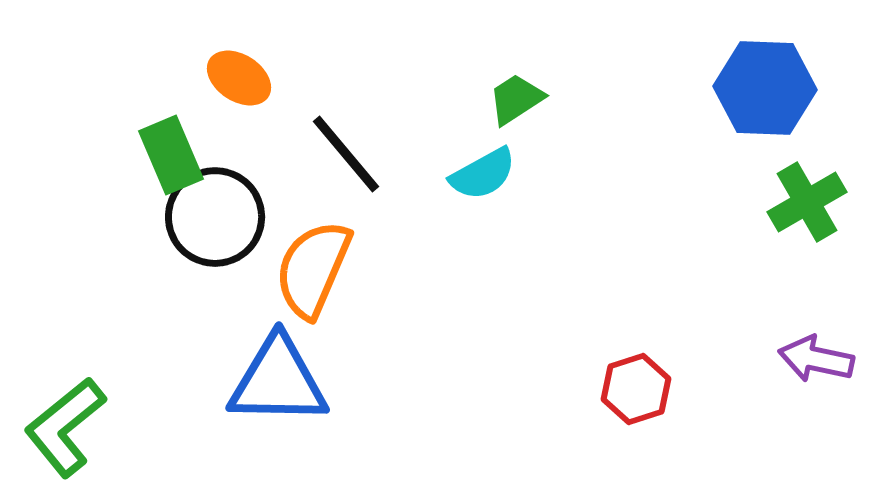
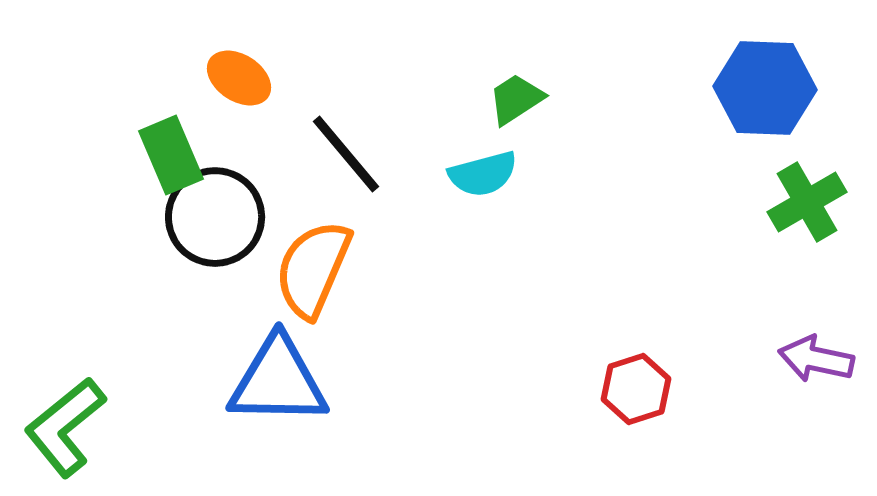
cyan semicircle: rotated 14 degrees clockwise
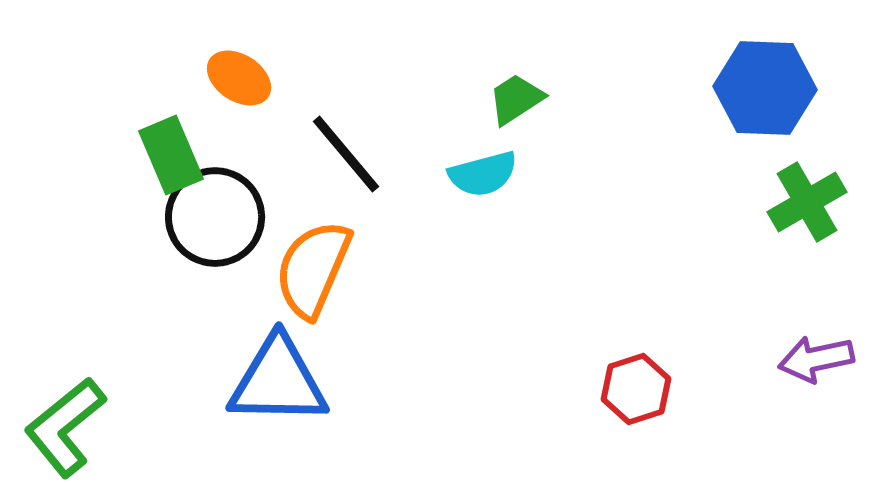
purple arrow: rotated 24 degrees counterclockwise
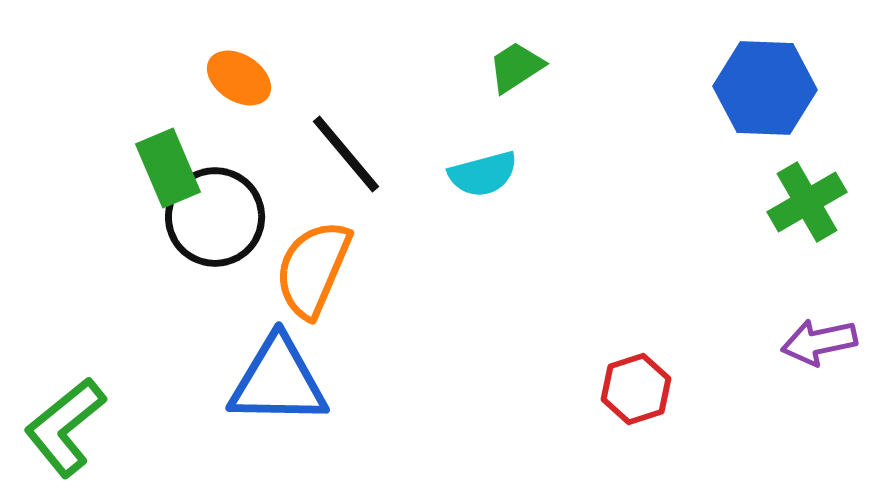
green trapezoid: moved 32 px up
green rectangle: moved 3 px left, 13 px down
purple arrow: moved 3 px right, 17 px up
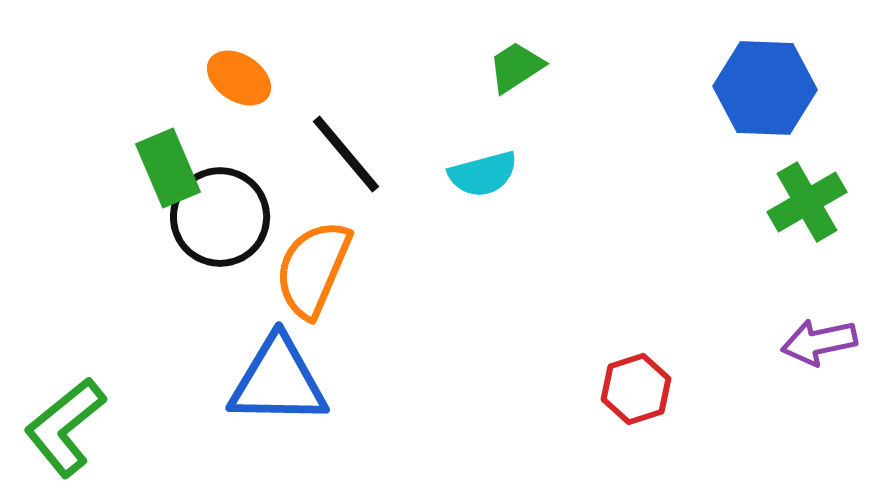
black circle: moved 5 px right
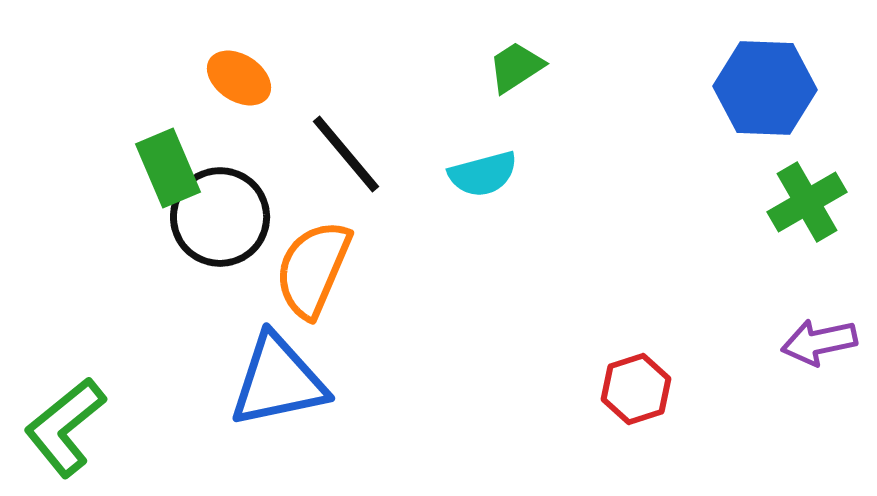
blue triangle: rotated 13 degrees counterclockwise
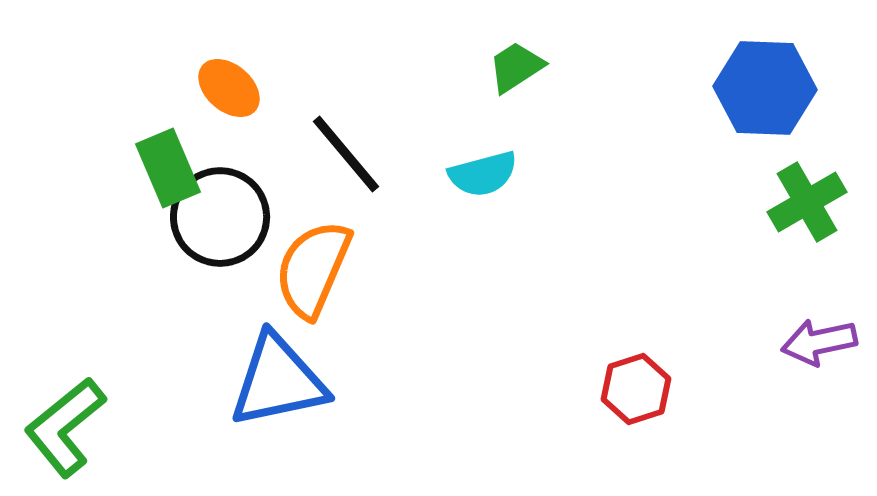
orange ellipse: moved 10 px left, 10 px down; rotated 8 degrees clockwise
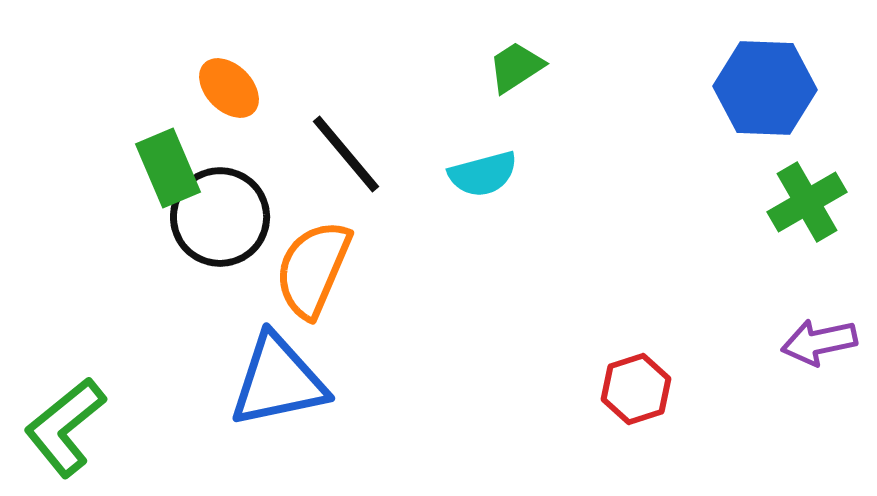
orange ellipse: rotated 4 degrees clockwise
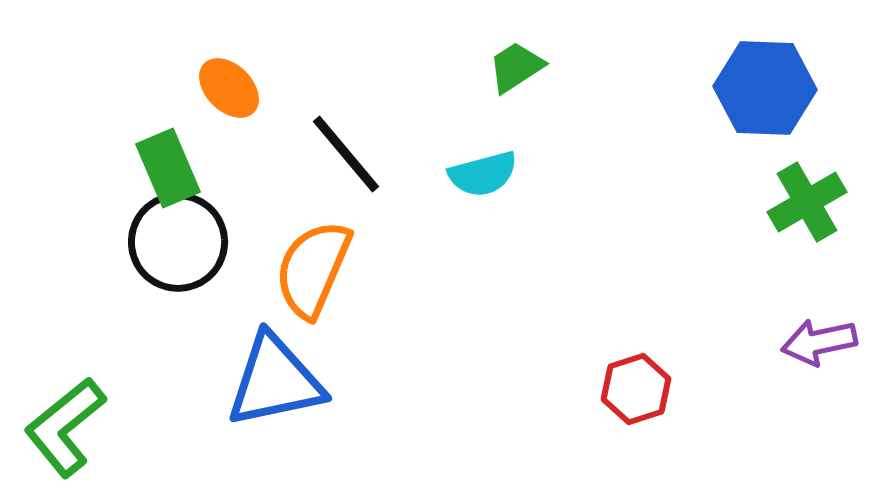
black circle: moved 42 px left, 25 px down
blue triangle: moved 3 px left
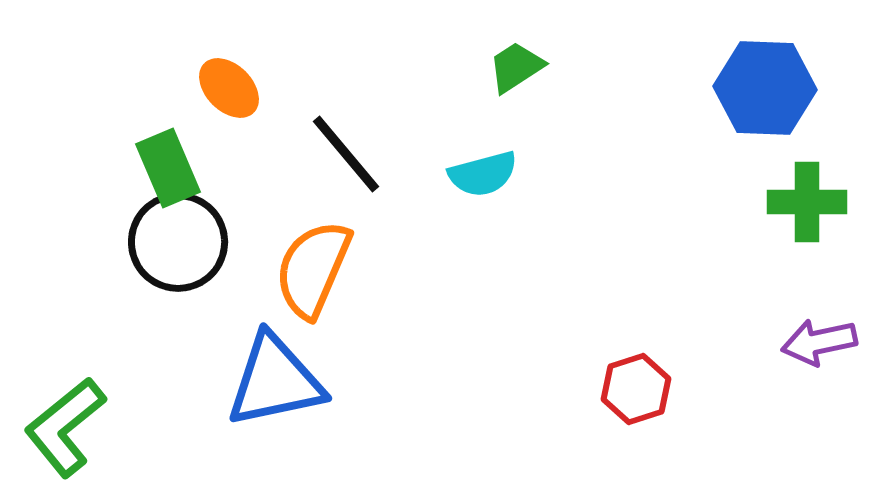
green cross: rotated 30 degrees clockwise
